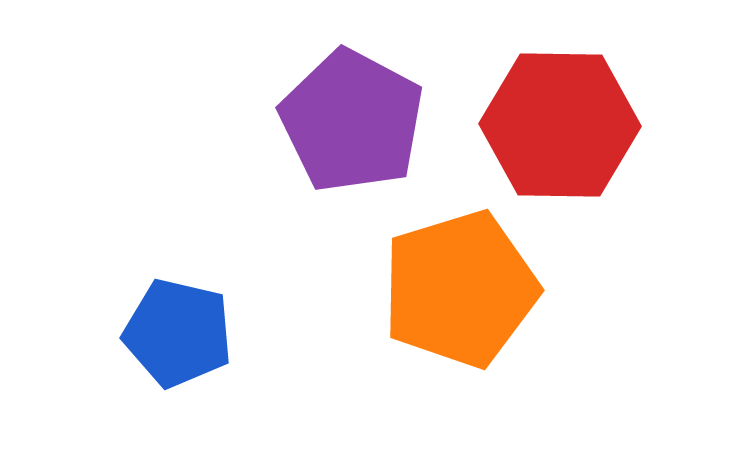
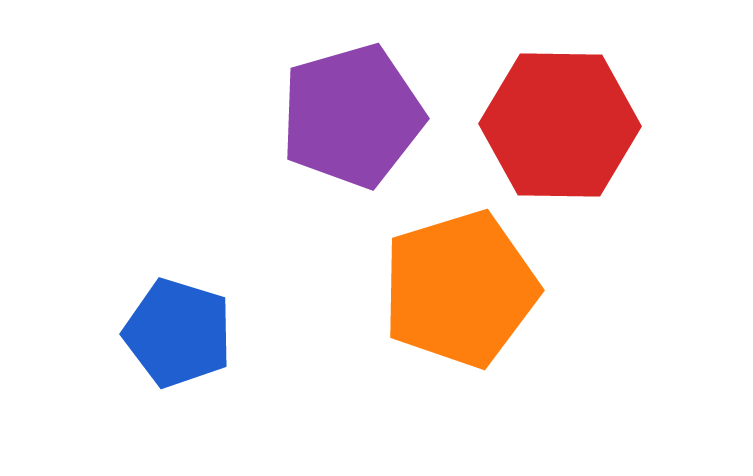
purple pentagon: moved 5 px up; rotated 28 degrees clockwise
blue pentagon: rotated 4 degrees clockwise
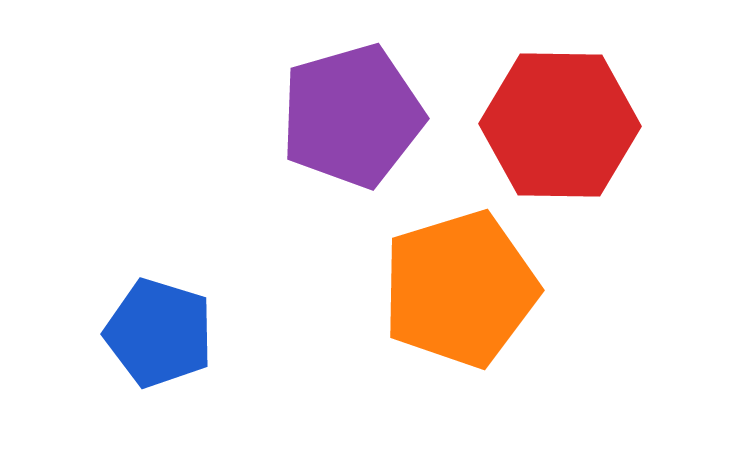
blue pentagon: moved 19 px left
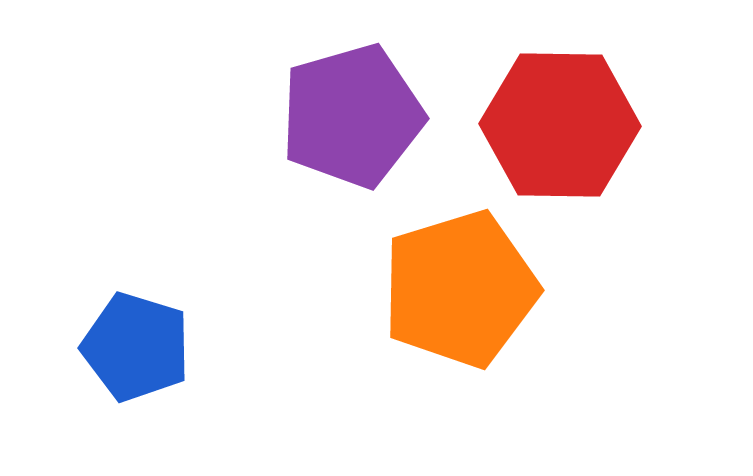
blue pentagon: moved 23 px left, 14 px down
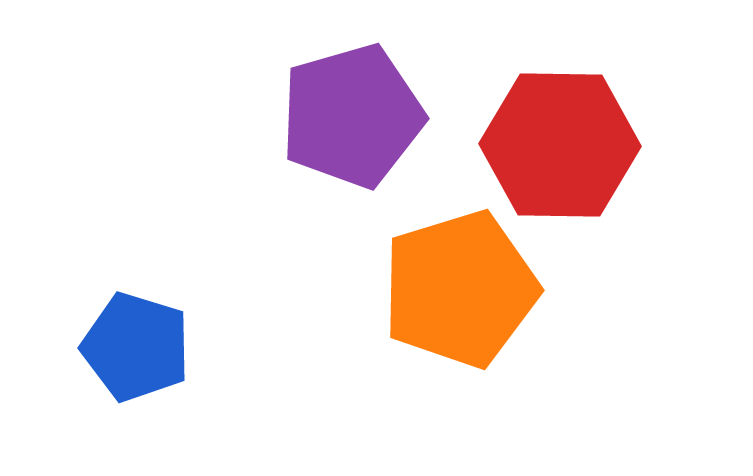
red hexagon: moved 20 px down
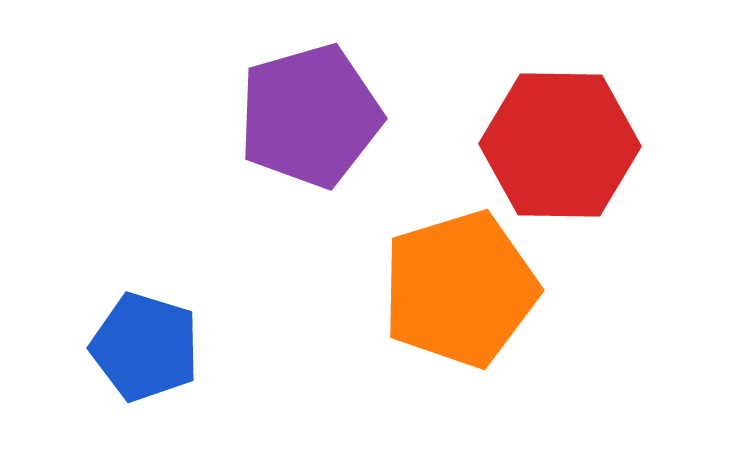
purple pentagon: moved 42 px left
blue pentagon: moved 9 px right
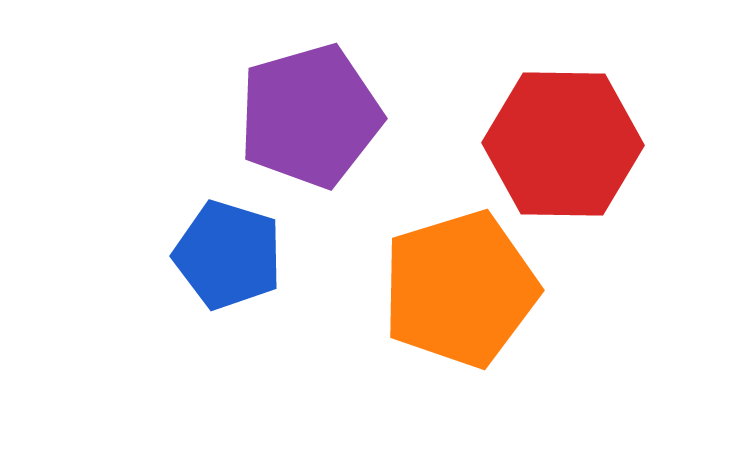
red hexagon: moved 3 px right, 1 px up
blue pentagon: moved 83 px right, 92 px up
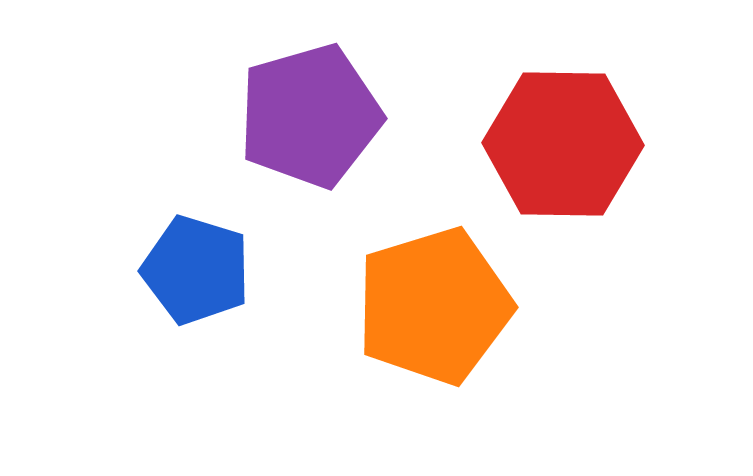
blue pentagon: moved 32 px left, 15 px down
orange pentagon: moved 26 px left, 17 px down
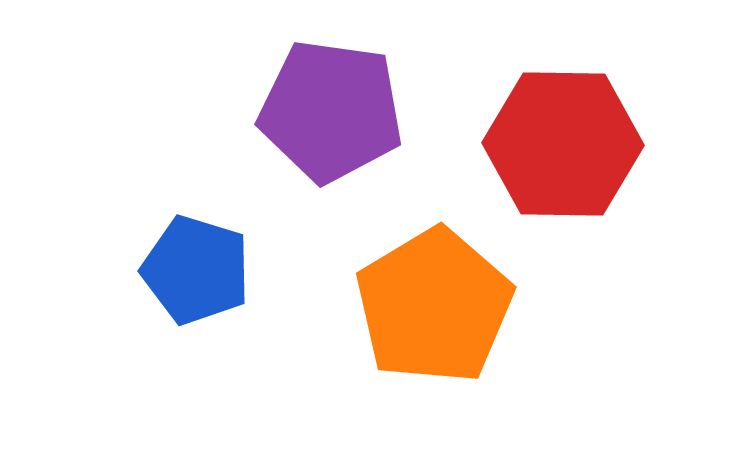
purple pentagon: moved 21 px right, 5 px up; rotated 24 degrees clockwise
orange pentagon: rotated 14 degrees counterclockwise
